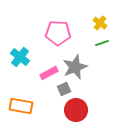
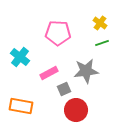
gray star: moved 11 px right, 4 px down; rotated 15 degrees clockwise
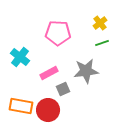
yellow cross: rotated 16 degrees clockwise
gray square: moved 1 px left
red circle: moved 28 px left
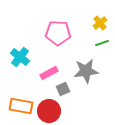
red circle: moved 1 px right, 1 px down
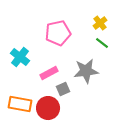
pink pentagon: rotated 15 degrees counterclockwise
green line: rotated 56 degrees clockwise
orange rectangle: moved 1 px left, 2 px up
red circle: moved 1 px left, 3 px up
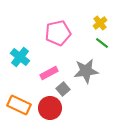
gray square: rotated 16 degrees counterclockwise
orange rectangle: moved 1 px left, 1 px down; rotated 15 degrees clockwise
red circle: moved 2 px right
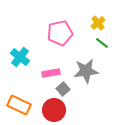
yellow cross: moved 2 px left
pink pentagon: moved 2 px right
pink rectangle: moved 2 px right; rotated 18 degrees clockwise
red circle: moved 4 px right, 2 px down
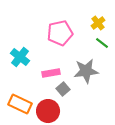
orange rectangle: moved 1 px right, 1 px up
red circle: moved 6 px left, 1 px down
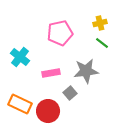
yellow cross: moved 2 px right; rotated 24 degrees clockwise
gray square: moved 7 px right, 4 px down
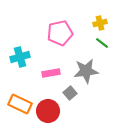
cyan cross: rotated 36 degrees clockwise
